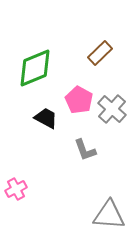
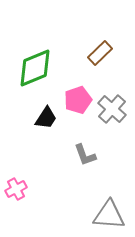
pink pentagon: moved 1 px left; rotated 24 degrees clockwise
black trapezoid: rotated 95 degrees clockwise
gray L-shape: moved 5 px down
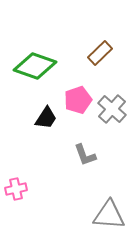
green diamond: moved 2 px up; rotated 42 degrees clockwise
pink cross: rotated 15 degrees clockwise
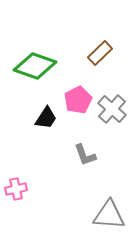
pink pentagon: rotated 8 degrees counterclockwise
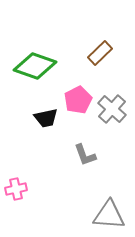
black trapezoid: rotated 45 degrees clockwise
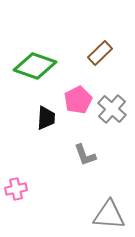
black trapezoid: rotated 75 degrees counterclockwise
